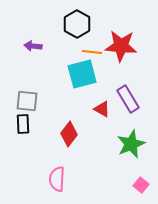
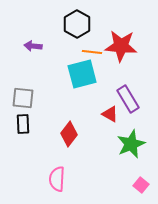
gray square: moved 4 px left, 3 px up
red triangle: moved 8 px right, 5 px down
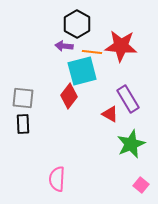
purple arrow: moved 31 px right
cyan square: moved 3 px up
red diamond: moved 38 px up
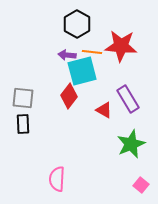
purple arrow: moved 3 px right, 9 px down
red triangle: moved 6 px left, 4 px up
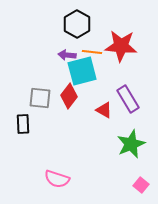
gray square: moved 17 px right
pink semicircle: rotated 75 degrees counterclockwise
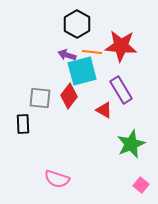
purple arrow: rotated 12 degrees clockwise
purple rectangle: moved 7 px left, 9 px up
